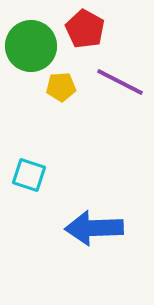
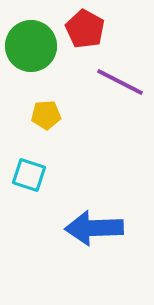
yellow pentagon: moved 15 px left, 28 px down
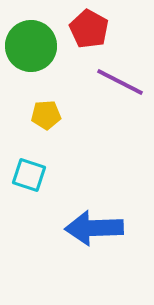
red pentagon: moved 4 px right
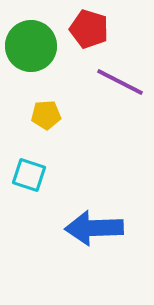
red pentagon: rotated 12 degrees counterclockwise
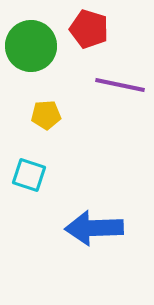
purple line: moved 3 px down; rotated 15 degrees counterclockwise
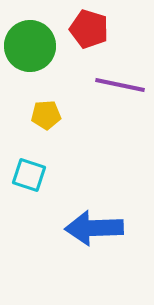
green circle: moved 1 px left
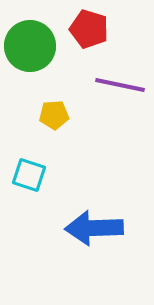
yellow pentagon: moved 8 px right
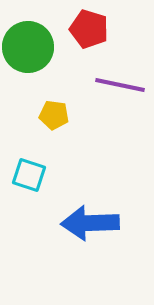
green circle: moved 2 px left, 1 px down
yellow pentagon: rotated 12 degrees clockwise
blue arrow: moved 4 px left, 5 px up
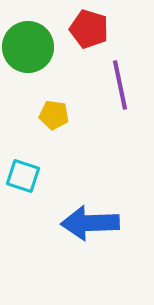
purple line: rotated 66 degrees clockwise
cyan square: moved 6 px left, 1 px down
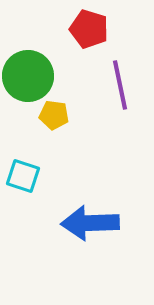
green circle: moved 29 px down
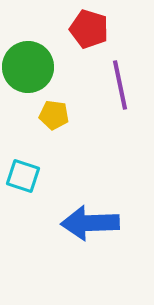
green circle: moved 9 px up
